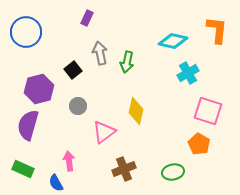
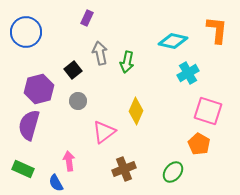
gray circle: moved 5 px up
yellow diamond: rotated 12 degrees clockwise
purple semicircle: moved 1 px right
green ellipse: rotated 40 degrees counterclockwise
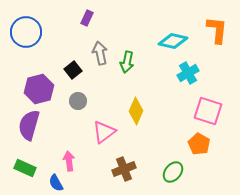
green rectangle: moved 2 px right, 1 px up
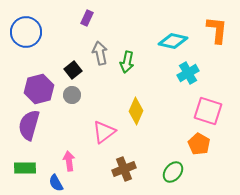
gray circle: moved 6 px left, 6 px up
green rectangle: rotated 25 degrees counterclockwise
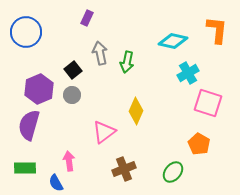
purple hexagon: rotated 8 degrees counterclockwise
pink square: moved 8 px up
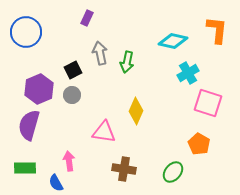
black square: rotated 12 degrees clockwise
pink triangle: rotated 45 degrees clockwise
brown cross: rotated 30 degrees clockwise
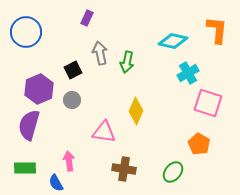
gray circle: moved 5 px down
